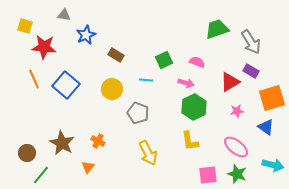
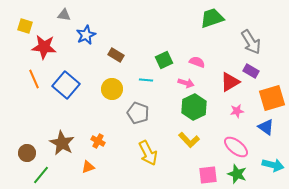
green trapezoid: moved 5 px left, 11 px up
yellow L-shape: moved 1 px left, 1 px up; rotated 35 degrees counterclockwise
orange triangle: rotated 32 degrees clockwise
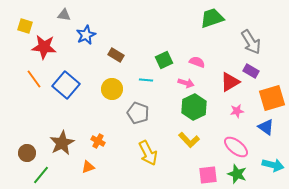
orange line: rotated 12 degrees counterclockwise
brown star: rotated 15 degrees clockwise
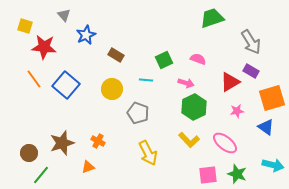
gray triangle: rotated 40 degrees clockwise
pink semicircle: moved 1 px right, 3 px up
brown star: rotated 10 degrees clockwise
pink ellipse: moved 11 px left, 4 px up
brown circle: moved 2 px right
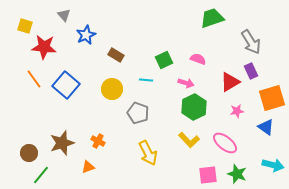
purple rectangle: rotated 35 degrees clockwise
